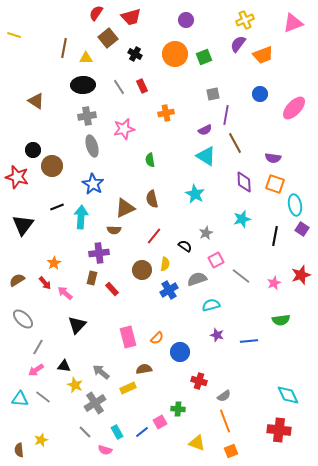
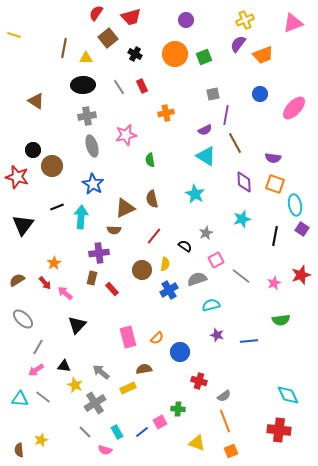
pink star at (124, 129): moved 2 px right, 6 px down
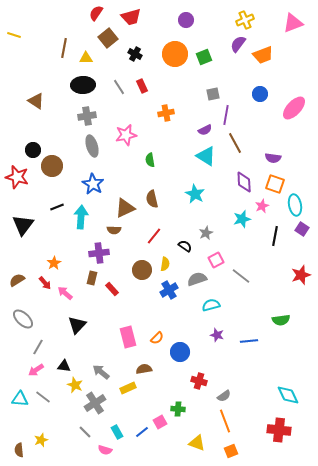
pink star at (274, 283): moved 12 px left, 77 px up
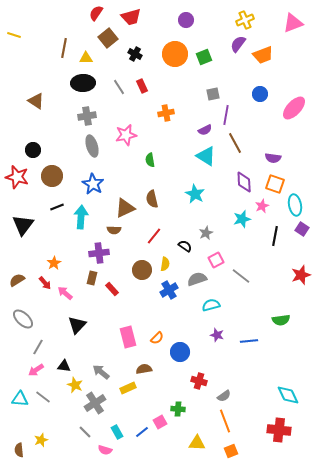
black ellipse at (83, 85): moved 2 px up
brown circle at (52, 166): moved 10 px down
yellow triangle at (197, 443): rotated 18 degrees counterclockwise
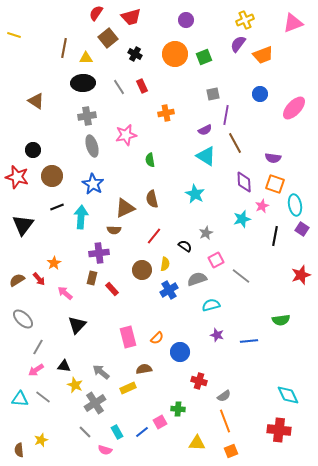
red arrow at (45, 283): moved 6 px left, 4 px up
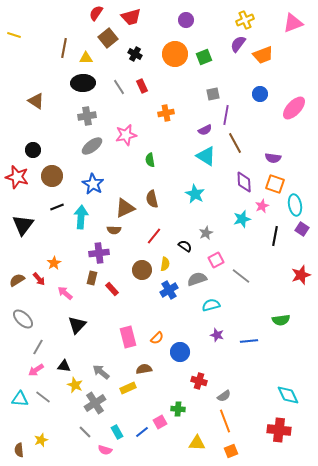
gray ellipse at (92, 146): rotated 70 degrees clockwise
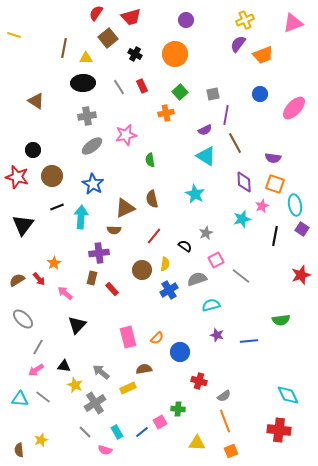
green square at (204, 57): moved 24 px left, 35 px down; rotated 21 degrees counterclockwise
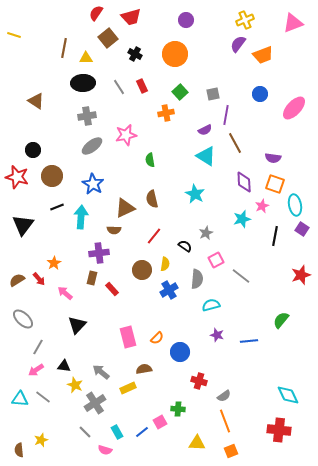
gray semicircle at (197, 279): rotated 114 degrees clockwise
green semicircle at (281, 320): rotated 138 degrees clockwise
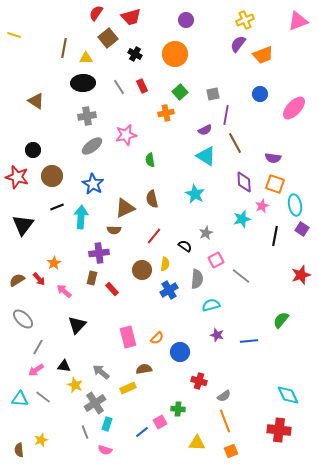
pink triangle at (293, 23): moved 5 px right, 2 px up
pink arrow at (65, 293): moved 1 px left, 2 px up
gray line at (85, 432): rotated 24 degrees clockwise
cyan rectangle at (117, 432): moved 10 px left, 8 px up; rotated 48 degrees clockwise
